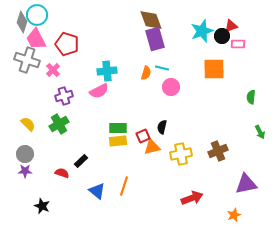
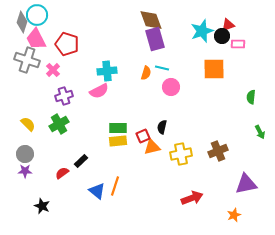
red triangle: moved 3 px left, 1 px up
red semicircle: rotated 56 degrees counterclockwise
orange line: moved 9 px left
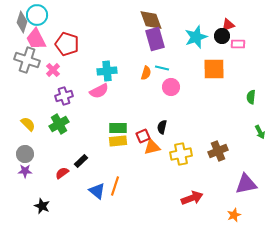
cyan star: moved 6 px left, 6 px down
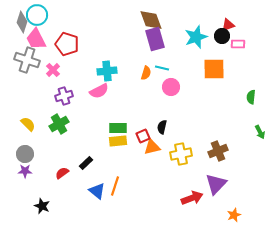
black rectangle: moved 5 px right, 2 px down
purple triangle: moved 30 px left; rotated 35 degrees counterclockwise
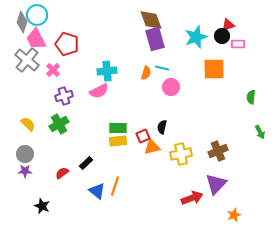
gray cross: rotated 20 degrees clockwise
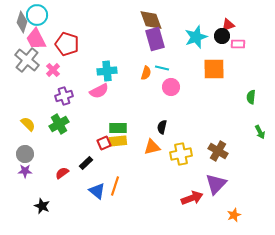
red square: moved 39 px left, 7 px down
brown cross: rotated 36 degrees counterclockwise
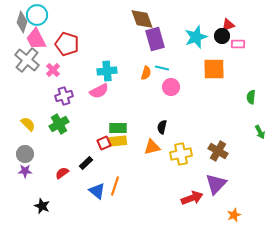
brown diamond: moved 9 px left, 1 px up
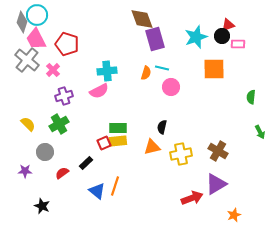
gray circle: moved 20 px right, 2 px up
purple triangle: rotated 15 degrees clockwise
